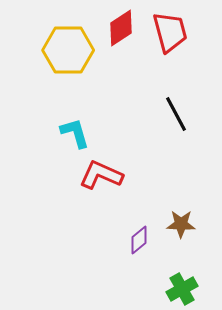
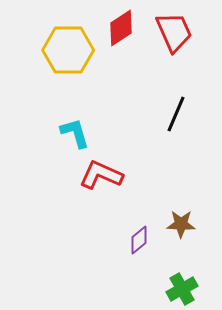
red trapezoid: moved 4 px right; rotated 9 degrees counterclockwise
black line: rotated 51 degrees clockwise
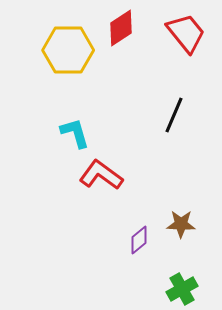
red trapezoid: moved 12 px right, 1 px down; rotated 15 degrees counterclockwise
black line: moved 2 px left, 1 px down
red L-shape: rotated 12 degrees clockwise
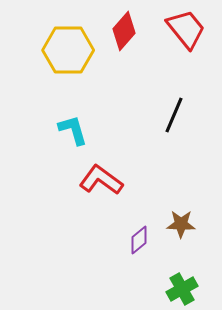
red diamond: moved 3 px right, 3 px down; rotated 15 degrees counterclockwise
red trapezoid: moved 4 px up
cyan L-shape: moved 2 px left, 3 px up
red L-shape: moved 5 px down
